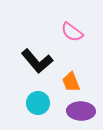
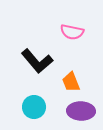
pink semicircle: rotated 25 degrees counterclockwise
cyan circle: moved 4 px left, 4 px down
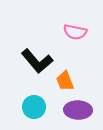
pink semicircle: moved 3 px right
orange trapezoid: moved 6 px left, 1 px up
purple ellipse: moved 3 px left, 1 px up
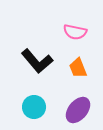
orange trapezoid: moved 13 px right, 13 px up
purple ellipse: rotated 52 degrees counterclockwise
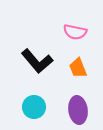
purple ellipse: rotated 48 degrees counterclockwise
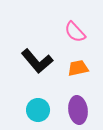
pink semicircle: rotated 35 degrees clockwise
orange trapezoid: rotated 100 degrees clockwise
cyan circle: moved 4 px right, 3 px down
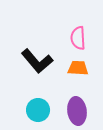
pink semicircle: moved 3 px right, 6 px down; rotated 40 degrees clockwise
orange trapezoid: rotated 15 degrees clockwise
purple ellipse: moved 1 px left, 1 px down
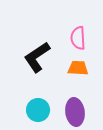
black L-shape: moved 4 px up; rotated 96 degrees clockwise
purple ellipse: moved 2 px left, 1 px down
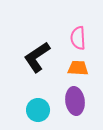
purple ellipse: moved 11 px up
